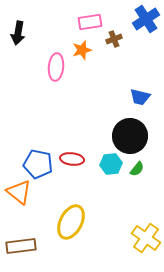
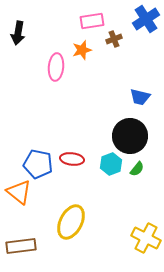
pink rectangle: moved 2 px right, 1 px up
cyan hexagon: rotated 15 degrees counterclockwise
yellow cross: rotated 8 degrees counterclockwise
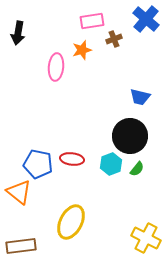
blue cross: rotated 16 degrees counterclockwise
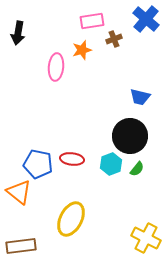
yellow ellipse: moved 3 px up
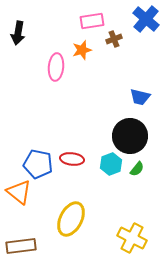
yellow cross: moved 14 px left
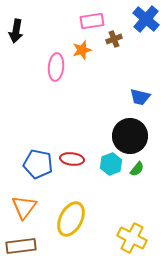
black arrow: moved 2 px left, 2 px up
orange triangle: moved 5 px right, 15 px down; rotated 28 degrees clockwise
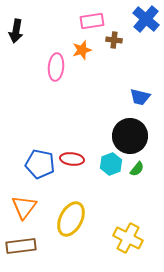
brown cross: moved 1 px down; rotated 28 degrees clockwise
blue pentagon: moved 2 px right
yellow cross: moved 4 px left
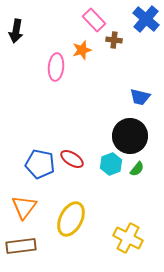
pink rectangle: moved 2 px right, 1 px up; rotated 55 degrees clockwise
red ellipse: rotated 25 degrees clockwise
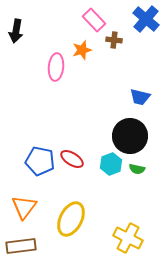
blue pentagon: moved 3 px up
green semicircle: rotated 63 degrees clockwise
